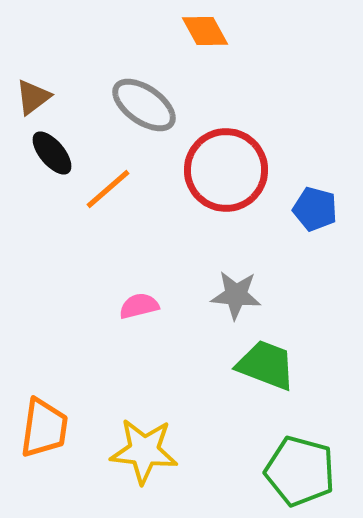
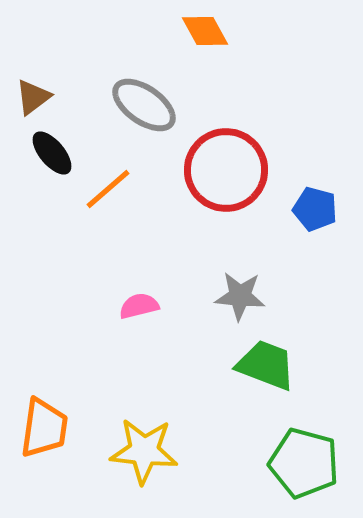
gray star: moved 4 px right, 1 px down
green pentagon: moved 4 px right, 8 px up
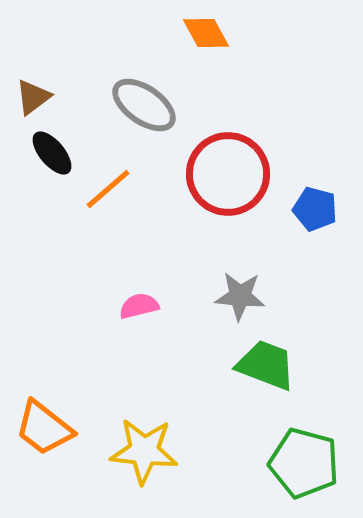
orange diamond: moved 1 px right, 2 px down
red circle: moved 2 px right, 4 px down
orange trapezoid: rotated 120 degrees clockwise
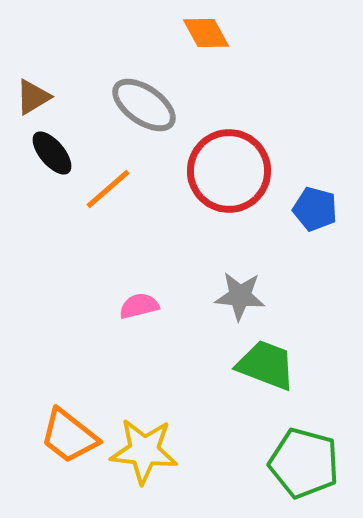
brown triangle: rotated 6 degrees clockwise
red circle: moved 1 px right, 3 px up
orange trapezoid: moved 25 px right, 8 px down
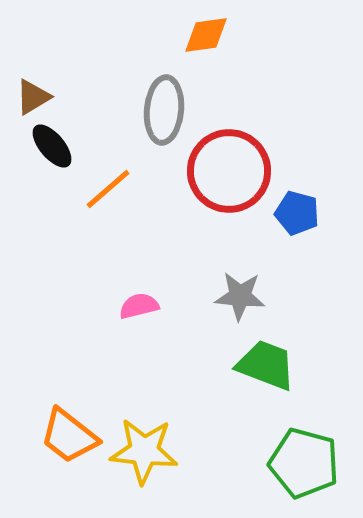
orange diamond: moved 2 px down; rotated 69 degrees counterclockwise
gray ellipse: moved 20 px right, 5 px down; rotated 60 degrees clockwise
black ellipse: moved 7 px up
blue pentagon: moved 18 px left, 4 px down
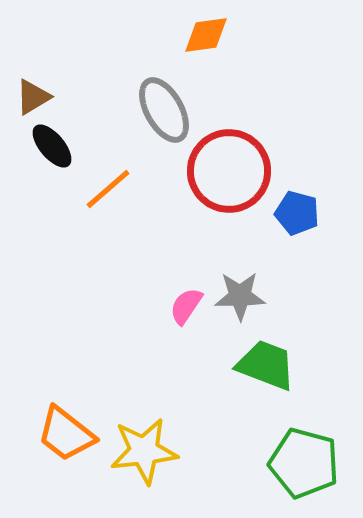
gray ellipse: rotated 34 degrees counterclockwise
gray star: rotated 6 degrees counterclockwise
pink semicircle: moved 47 px right; rotated 42 degrees counterclockwise
orange trapezoid: moved 3 px left, 2 px up
yellow star: rotated 12 degrees counterclockwise
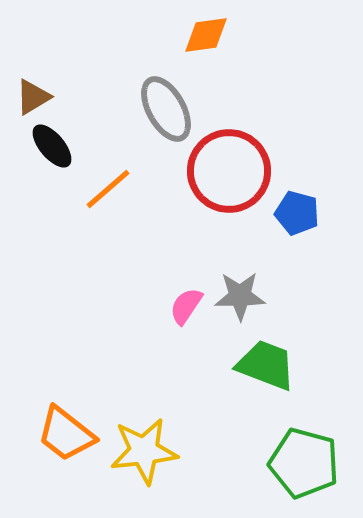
gray ellipse: moved 2 px right, 1 px up
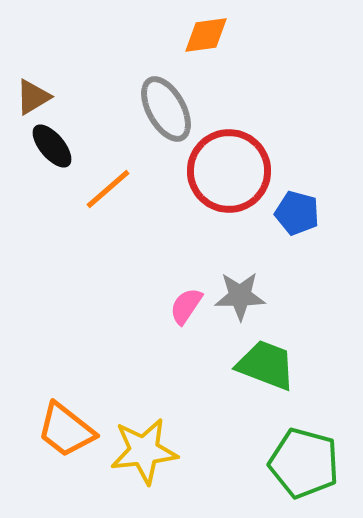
orange trapezoid: moved 4 px up
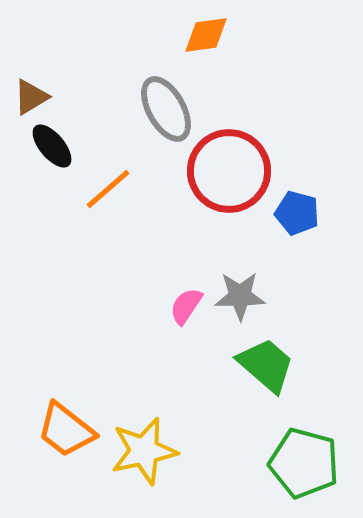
brown triangle: moved 2 px left
green trapezoid: rotated 20 degrees clockwise
yellow star: rotated 6 degrees counterclockwise
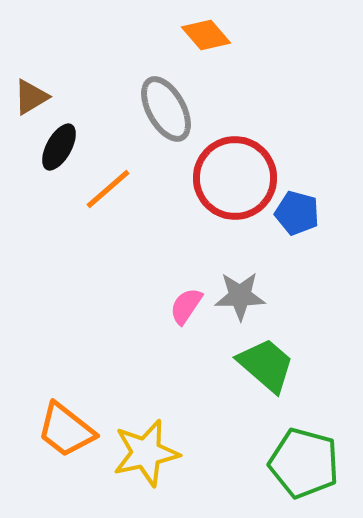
orange diamond: rotated 57 degrees clockwise
black ellipse: moved 7 px right, 1 px down; rotated 69 degrees clockwise
red circle: moved 6 px right, 7 px down
yellow star: moved 2 px right, 2 px down
